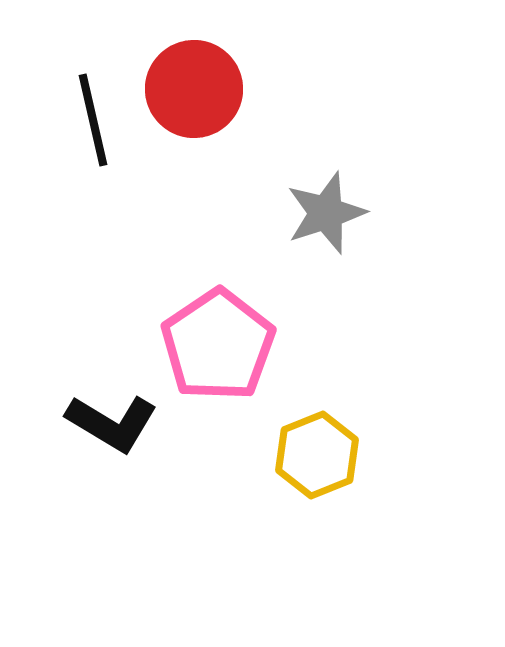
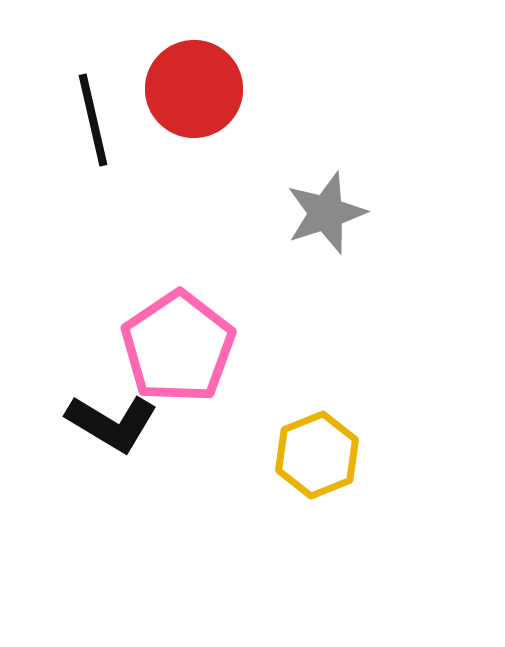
pink pentagon: moved 40 px left, 2 px down
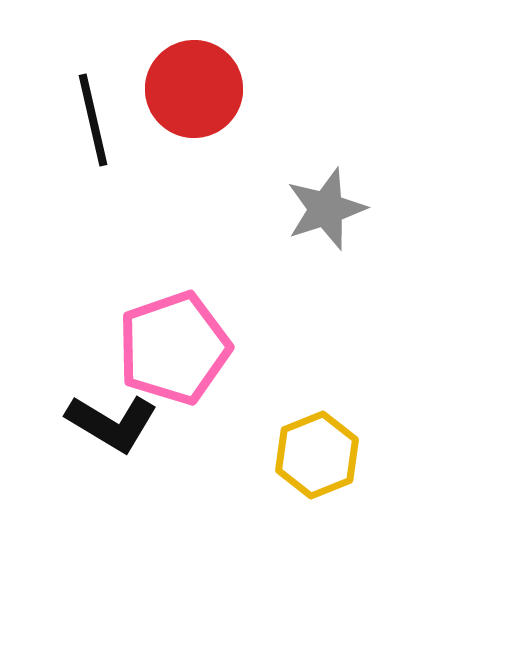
gray star: moved 4 px up
pink pentagon: moved 4 px left, 1 px down; rotated 15 degrees clockwise
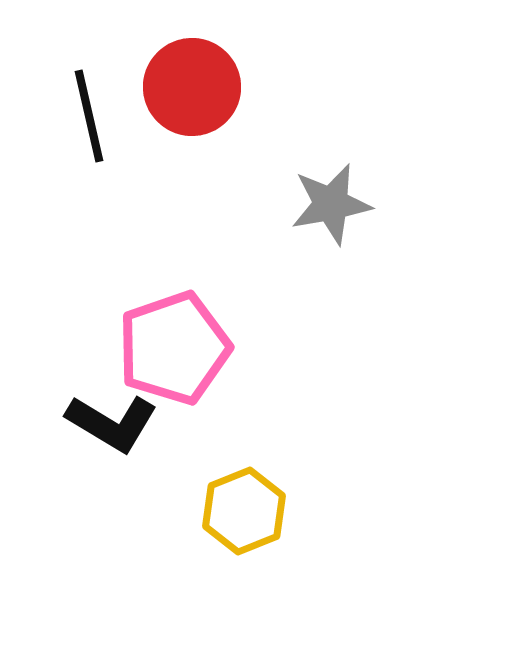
red circle: moved 2 px left, 2 px up
black line: moved 4 px left, 4 px up
gray star: moved 5 px right, 5 px up; rotated 8 degrees clockwise
yellow hexagon: moved 73 px left, 56 px down
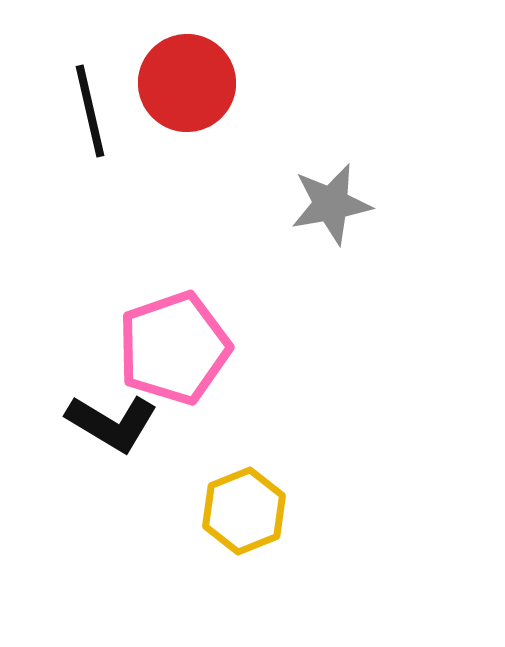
red circle: moved 5 px left, 4 px up
black line: moved 1 px right, 5 px up
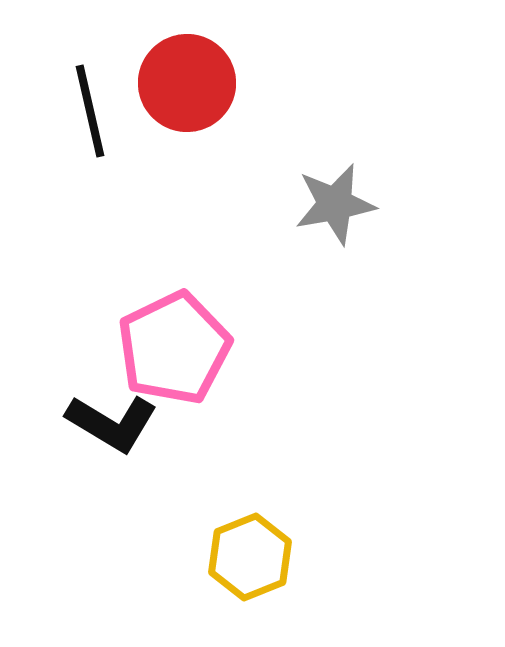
gray star: moved 4 px right
pink pentagon: rotated 7 degrees counterclockwise
yellow hexagon: moved 6 px right, 46 px down
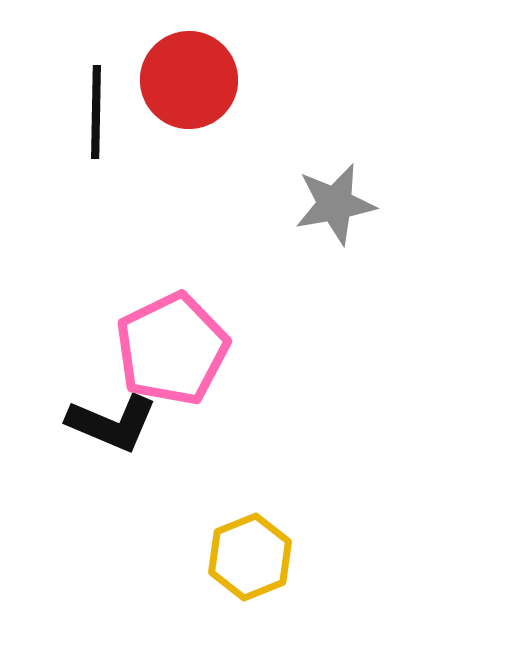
red circle: moved 2 px right, 3 px up
black line: moved 6 px right, 1 px down; rotated 14 degrees clockwise
pink pentagon: moved 2 px left, 1 px down
black L-shape: rotated 8 degrees counterclockwise
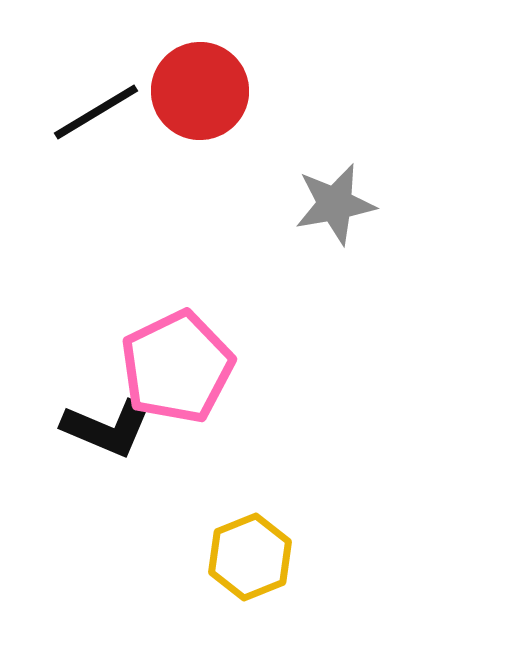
red circle: moved 11 px right, 11 px down
black line: rotated 58 degrees clockwise
pink pentagon: moved 5 px right, 18 px down
black L-shape: moved 5 px left, 5 px down
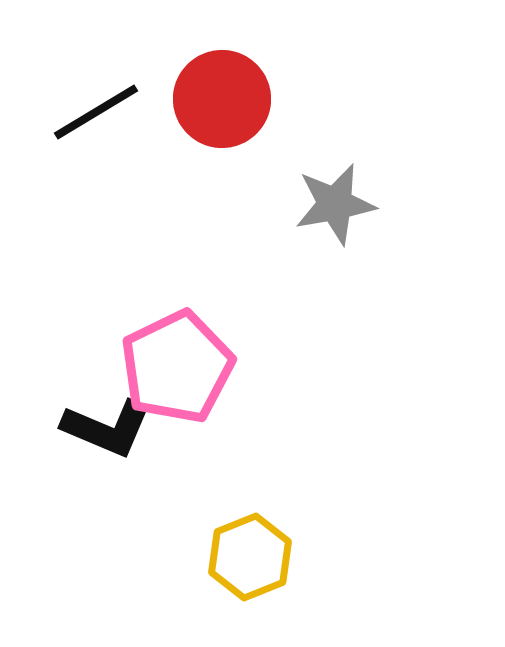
red circle: moved 22 px right, 8 px down
